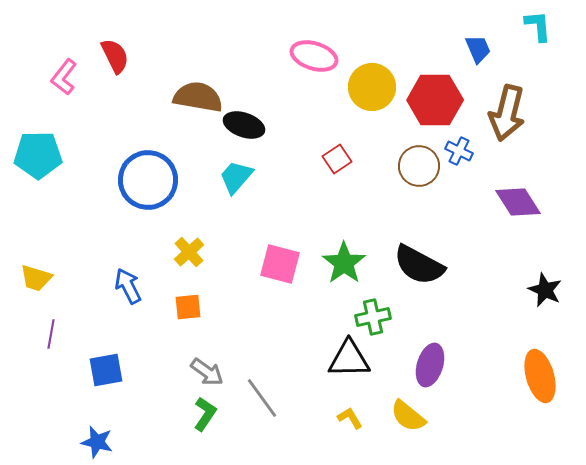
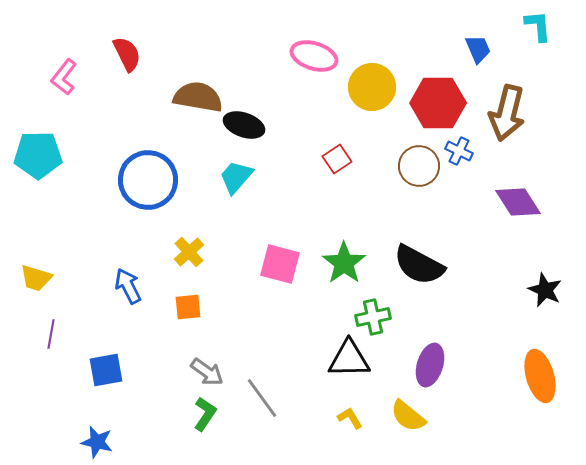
red semicircle: moved 12 px right, 2 px up
red hexagon: moved 3 px right, 3 px down
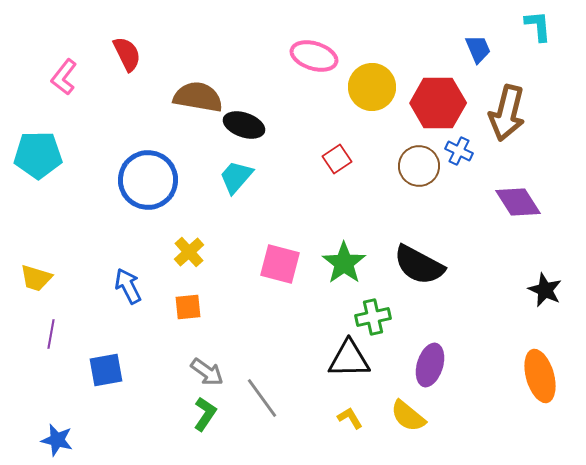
blue star: moved 40 px left, 2 px up
